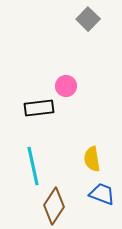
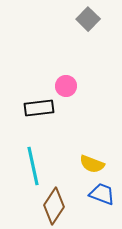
yellow semicircle: moved 5 px down; rotated 60 degrees counterclockwise
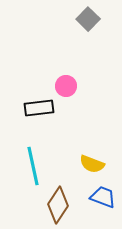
blue trapezoid: moved 1 px right, 3 px down
brown diamond: moved 4 px right, 1 px up
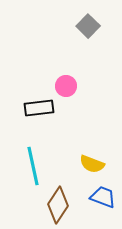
gray square: moved 7 px down
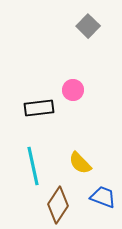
pink circle: moved 7 px right, 4 px down
yellow semicircle: moved 12 px left, 1 px up; rotated 25 degrees clockwise
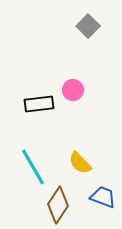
black rectangle: moved 4 px up
cyan line: moved 1 px down; rotated 18 degrees counterclockwise
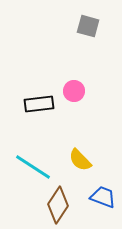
gray square: rotated 30 degrees counterclockwise
pink circle: moved 1 px right, 1 px down
yellow semicircle: moved 3 px up
cyan line: rotated 27 degrees counterclockwise
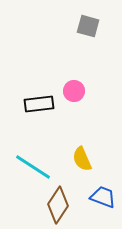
yellow semicircle: moved 2 px right, 1 px up; rotated 20 degrees clockwise
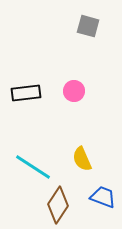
black rectangle: moved 13 px left, 11 px up
